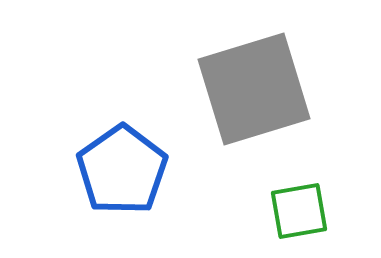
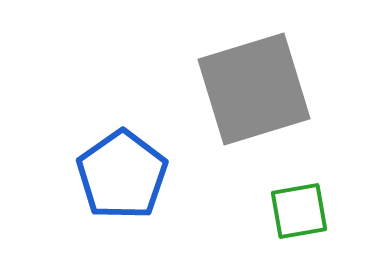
blue pentagon: moved 5 px down
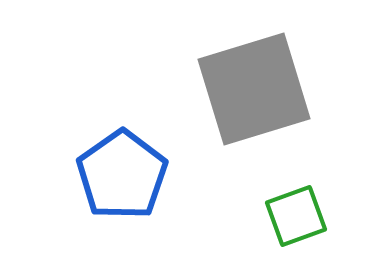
green square: moved 3 px left, 5 px down; rotated 10 degrees counterclockwise
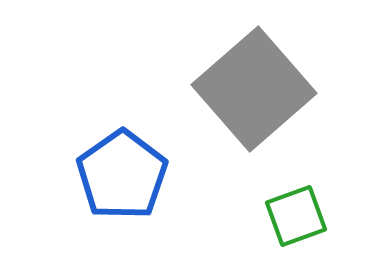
gray square: rotated 24 degrees counterclockwise
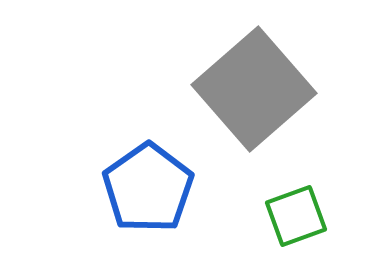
blue pentagon: moved 26 px right, 13 px down
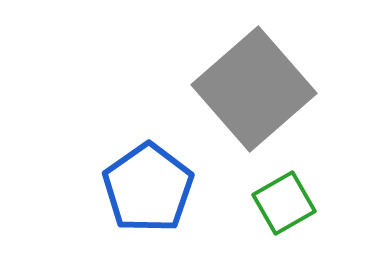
green square: moved 12 px left, 13 px up; rotated 10 degrees counterclockwise
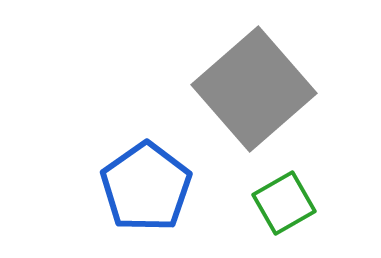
blue pentagon: moved 2 px left, 1 px up
